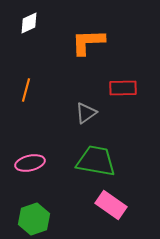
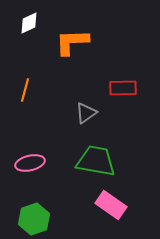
orange L-shape: moved 16 px left
orange line: moved 1 px left
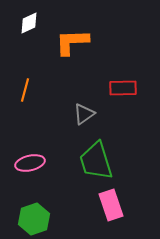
gray triangle: moved 2 px left, 1 px down
green trapezoid: rotated 117 degrees counterclockwise
pink rectangle: rotated 36 degrees clockwise
